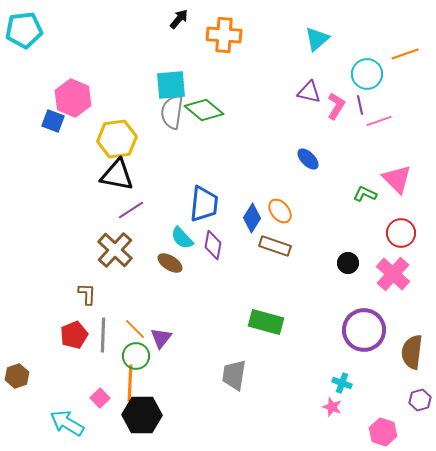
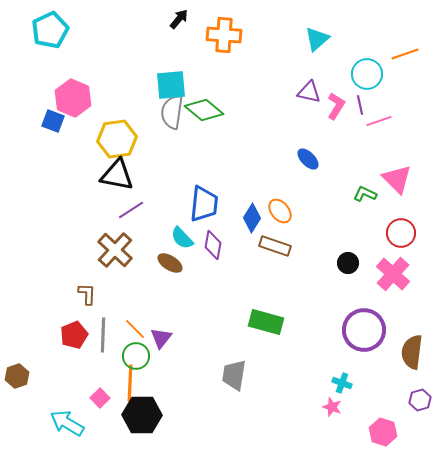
cyan pentagon at (24, 30): moved 26 px right; rotated 18 degrees counterclockwise
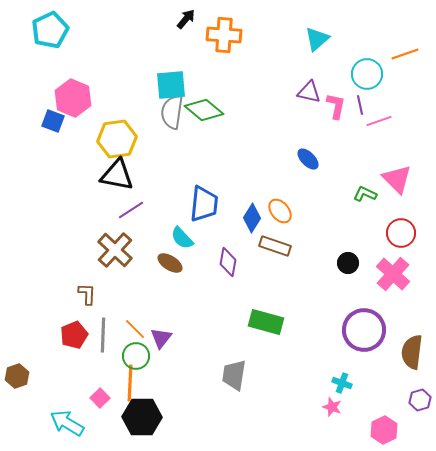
black arrow at (179, 19): moved 7 px right
pink L-shape at (336, 106): rotated 20 degrees counterclockwise
purple diamond at (213, 245): moved 15 px right, 17 px down
black hexagon at (142, 415): moved 2 px down
pink hexagon at (383, 432): moved 1 px right, 2 px up; rotated 16 degrees clockwise
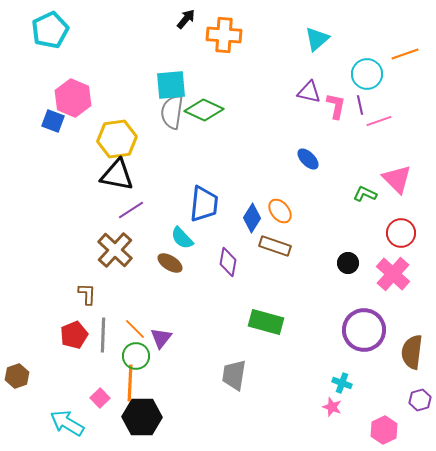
green diamond at (204, 110): rotated 15 degrees counterclockwise
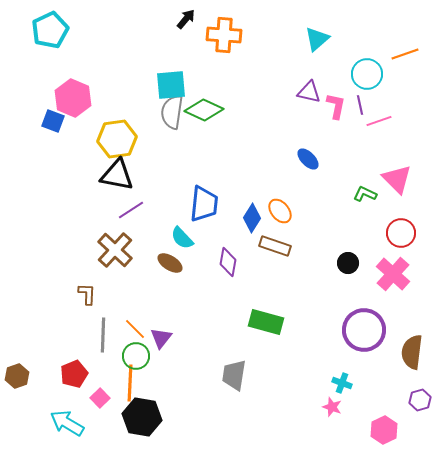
red pentagon at (74, 335): moved 39 px down
black hexagon at (142, 417): rotated 9 degrees clockwise
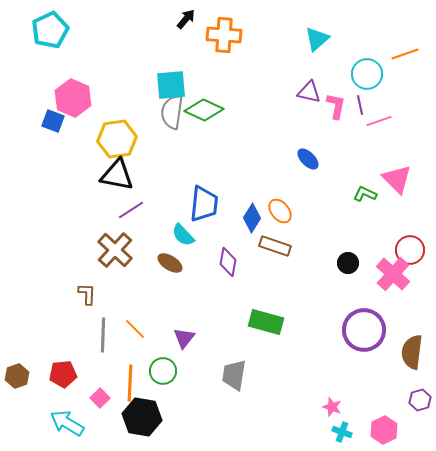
red circle at (401, 233): moved 9 px right, 17 px down
cyan semicircle at (182, 238): moved 1 px right, 3 px up
purple triangle at (161, 338): moved 23 px right
green circle at (136, 356): moved 27 px right, 15 px down
red pentagon at (74, 374): moved 11 px left; rotated 16 degrees clockwise
cyan cross at (342, 383): moved 49 px down
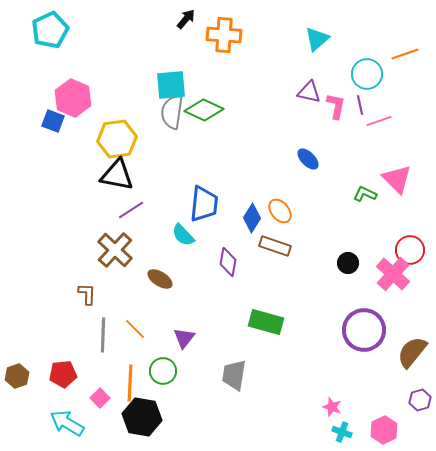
brown ellipse at (170, 263): moved 10 px left, 16 px down
brown semicircle at (412, 352): rotated 32 degrees clockwise
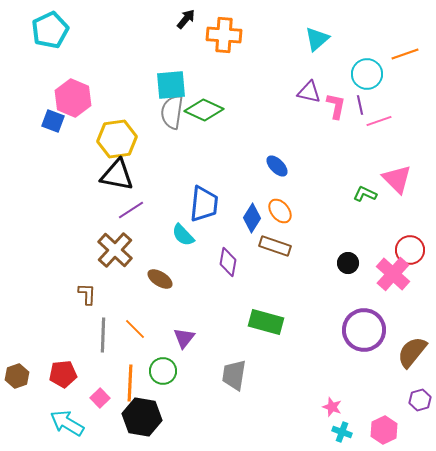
blue ellipse at (308, 159): moved 31 px left, 7 px down
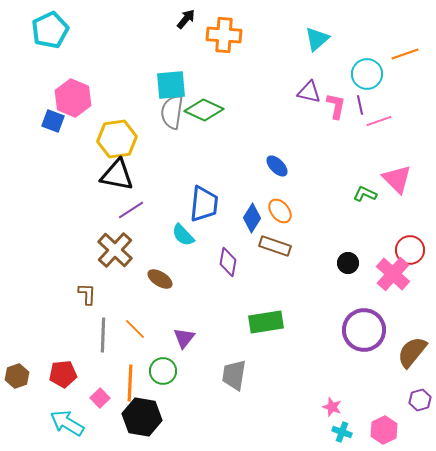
green rectangle at (266, 322): rotated 24 degrees counterclockwise
